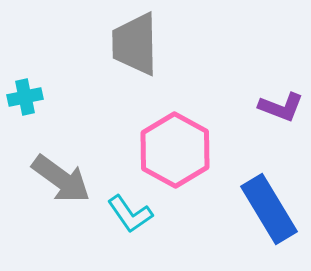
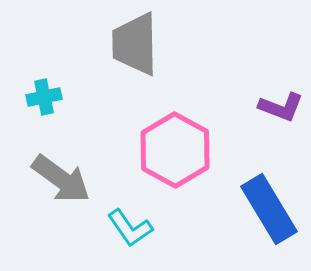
cyan cross: moved 19 px right
cyan L-shape: moved 14 px down
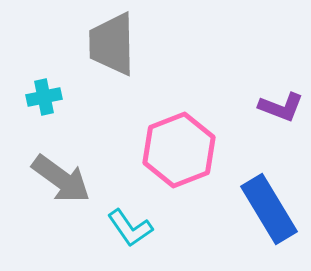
gray trapezoid: moved 23 px left
pink hexagon: moved 4 px right; rotated 10 degrees clockwise
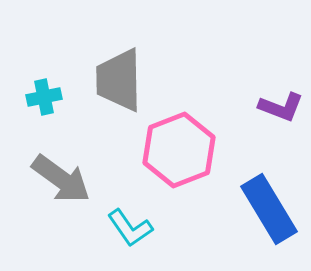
gray trapezoid: moved 7 px right, 36 px down
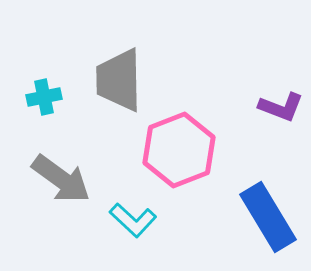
blue rectangle: moved 1 px left, 8 px down
cyan L-shape: moved 3 px right, 8 px up; rotated 12 degrees counterclockwise
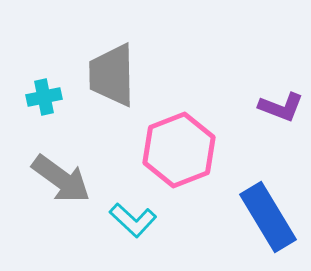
gray trapezoid: moved 7 px left, 5 px up
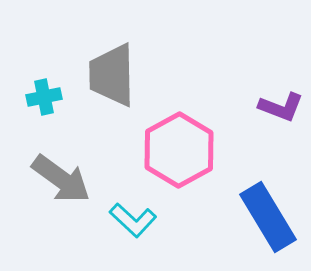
pink hexagon: rotated 8 degrees counterclockwise
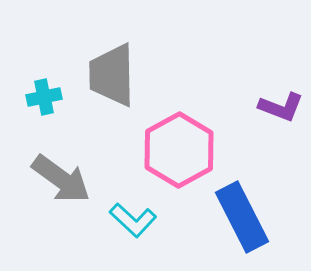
blue rectangle: moved 26 px left; rotated 4 degrees clockwise
